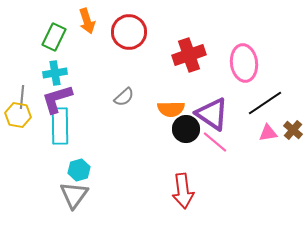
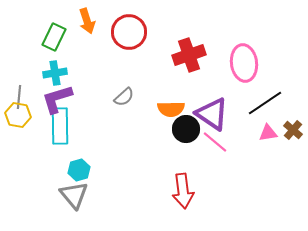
gray line: moved 3 px left
gray triangle: rotated 16 degrees counterclockwise
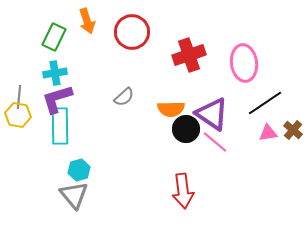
red circle: moved 3 px right
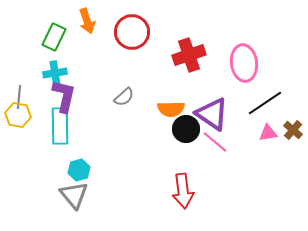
purple L-shape: moved 7 px right, 3 px up; rotated 120 degrees clockwise
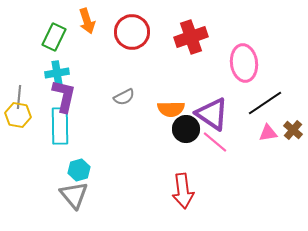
red cross: moved 2 px right, 18 px up
cyan cross: moved 2 px right
gray semicircle: rotated 15 degrees clockwise
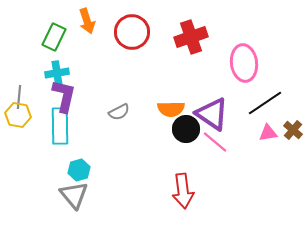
gray semicircle: moved 5 px left, 15 px down
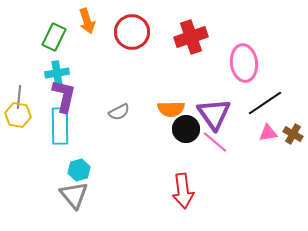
purple triangle: moved 2 px right; rotated 21 degrees clockwise
brown cross: moved 4 px down; rotated 12 degrees counterclockwise
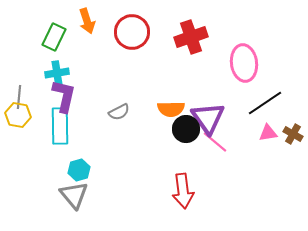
purple triangle: moved 6 px left, 4 px down
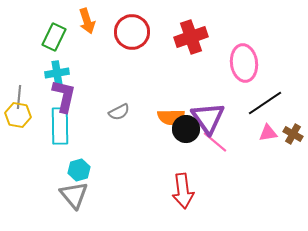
orange semicircle: moved 8 px down
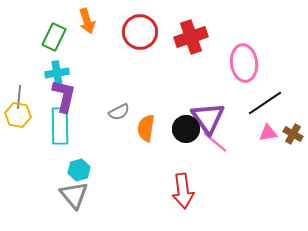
red circle: moved 8 px right
orange semicircle: moved 25 px left, 11 px down; rotated 100 degrees clockwise
